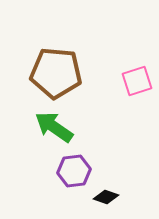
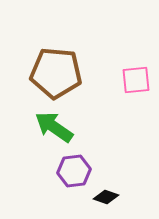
pink square: moved 1 px left, 1 px up; rotated 12 degrees clockwise
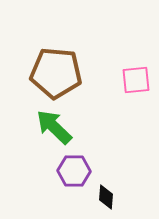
green arrow: rotated 9 degrees clockwise
purple hexagon: rotated 8 degrees clockwise
black diamond: rotated 75 degrees clockwise
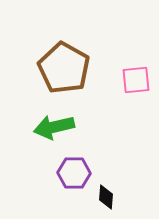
brown pentagon: moved 8 px right, 5 px up; rotated 24 degrees clockwise
green arrow: rotated 57 degrees counterclockwise
purple hexagon: moved 2 px down
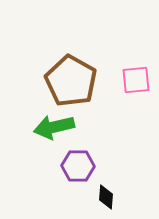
brown pentagon: moved 7 px right, 13 px down
purple hexagon: moved 4 px right, 7 px up
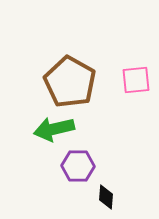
brown pentagon: moved 1 px left, 1 px down
green arrow: moved 2 px down
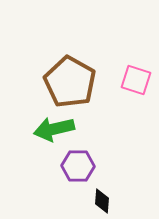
pink square: rotated 24 degrees clockwise
black diamond: moved 4 px left, 4 px down
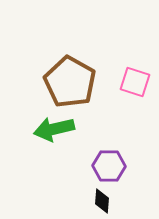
pink square: moved 1 px left, 2 px down
purple hexagon: moved 31 px right
